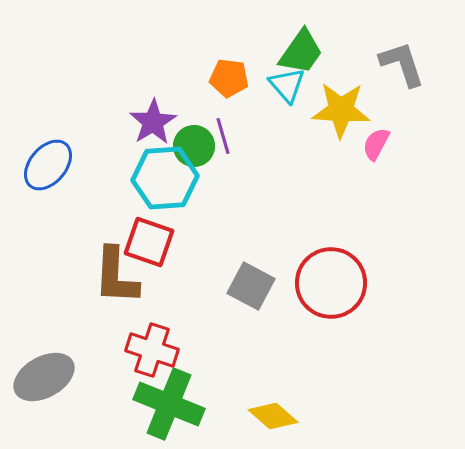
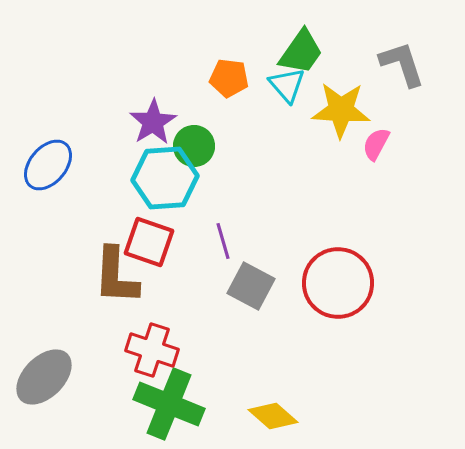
purple line: moved 105 px down
red circle: moved 7 px right
gray ellipse: rotated 16 degrees counterclockwise
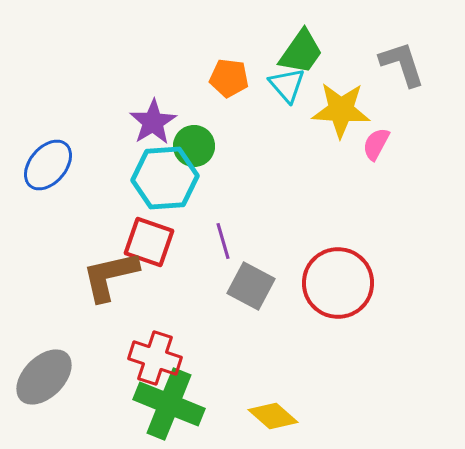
brown L-shape: moved 6 px left; rotated 74 degrees clockwise
red cross: moved 3 px right, 8 px down
